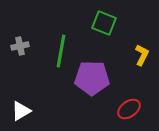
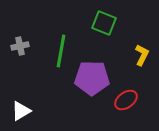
red ellipse: moved 3 px left, 9 px up
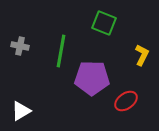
gray cross: rotated 24 degrees clockwise
red ellipse: moved 1 px down
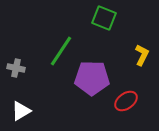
green square: moved 5 px up
gray cross: moved 4 px left, 22 px down
green line: rotated 24 degrees clockwise
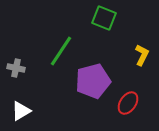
purple pentagon: moved 1 px right, 3 px down; rotated 16 degrees counterclockwise
red ellipse: moved 2 px right, 2 px down; rotated 20 degrees counterclockwise
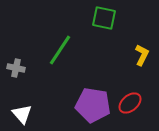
green square: rotated 10 degrees counterclockwise
green line: moved 1 px left, 1 px up
purple pentagon: moved 24 px down; rotated 24 degrees clockwise
red ellipse: moved 2 px right; rotated 15 degrees clockwise
white triangle: moved 1 px right, 3 px down; rotated 40 degrees counterclockwise
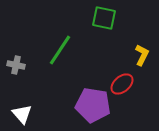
gray cross: moved 3 px up
red ellipse: moved 8 px left, 19 px up
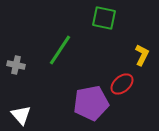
purple pentagon: moved 2 px left, 2 px up; rotated 20 degrees counterclockwise
white triangle: moved 1 px left, 1 px down
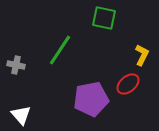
red ellipse: moved 6 px right
purple pentagon: moved 4 px up
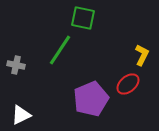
green square: moved 21 px left
purple pentagon: rotated 12 degrees counterclockwise
white triangle: rotated 45 degrees clockwise
